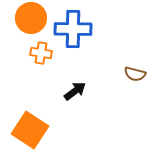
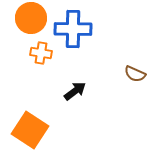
brown semicircle: rotated 10 degrees clockwise
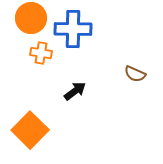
orange square: rotated 12 degrees clockwise
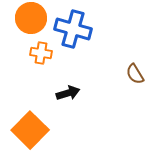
blue cross: rotated 15 degrees clockwise
brown semicircle: rotated 35 degrees clockwise
black arrow: moved 7 px left, 2 px down; rotated 20 degrees clockwise
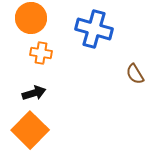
blue cross: moved 21 px right
black arrow: moved 34 px left
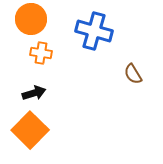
orange circle: moved 1 px down
blue cross: moved 2 px down
brown semicircle: moved 2 px left
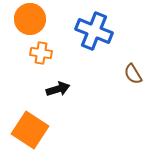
orange circle: moved 1 px left
blue cross: rotated 6 degrees clockwise
black arrow: moved 24 px right, 4 px up
orange square: rotated 12 degrees counterclockwise
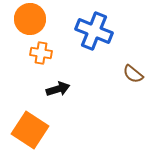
brown semicircle: rotated 20 degrees counterclockwise
